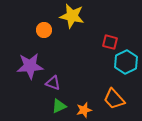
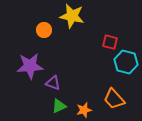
cyan hexagon: rotated 20 degrees counterclockwise
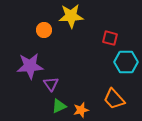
yellow star: moved 1 px left; rotated 15 degrees counterclockwise
red square: moved 4 px up
cyan hexagon: rotated 15 degrees counterclockwise
purple triangle: moved 2 px left, 1 px down; rotated 35 degrees clockwise
orange star: moved 3 px left
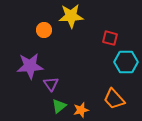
green triangle: rotated 14 degrees counterclockwise
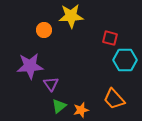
cyan hexagon: moved 1 px left, 2 px up
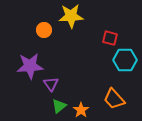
orange star: rotated 21 degrees counterclockwise
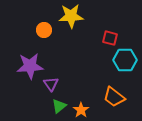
orange trapezoid: moved 2 px up; rotated 10 degrees counterclockwise
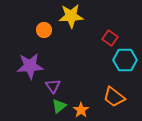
red square: rotated 21 degrees clockwise
purple triangle: moved 2 px right, 2 px down
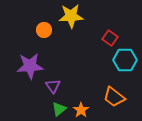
green triangle: moved 3 px down
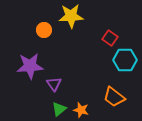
purple triangle: moved 1 px right, 2 px up
orange star: rotated 21 degrees counterclockwise
